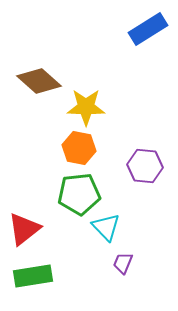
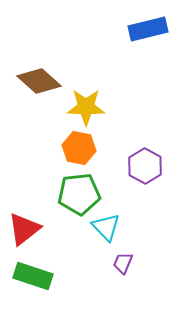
blue rectangle: rotated 18 degrees clockwise
purple hexagon: rotated 24 degrees clockwise
green rectangle: rotated 27 degrees clockwise
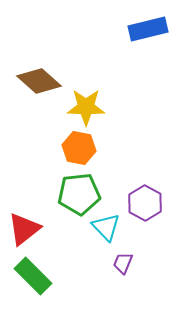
purple hexagon: moved 37 px down
green rectangle: rotated 27 degrees clockwise
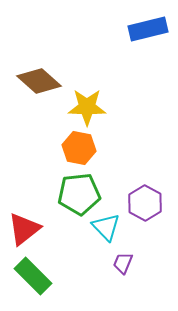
yellow star: moved 1 px right
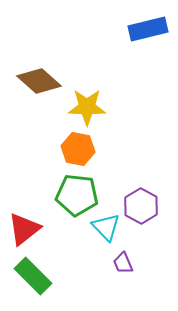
orange hexagon: moved 1 px left, 1 px down
green pentagon: moved 2 px left, 1 px down; rotated 12 degrees clockwise
purple hexagon: moved 4 px left, 3 px down
purple trapezoid: rotated 45 degrees counterclockwise
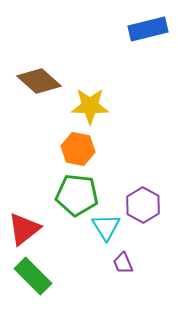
yellow star: moved 3 px right, 1 px up
purple hexagon: moved 2 px right, 1 px up
cyan triangle: rotated 12 degrees clockwise
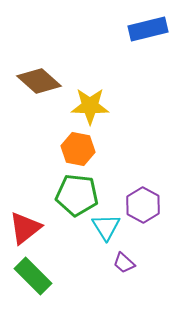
red triangle: moved 1 px right, 1 px up
purple trapezoid: moved 1 px right; rotated 25 degrees counterclockwise
